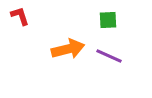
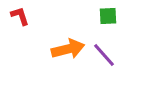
green square: moved 4 px up
purple line: moved 5 px left, 1 px up; rotated 24 degrees clockwise
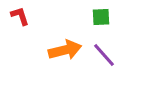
green square: moved 7 px left, 1 px down
orange arrow: moved 3 px left, 1 px down
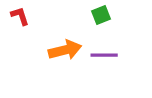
green square: moved 2 px up; rotated 18 degrees counterclockwise
purple line: rotated 48 degrees counterclockwise
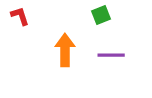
orange arrow: rotated 76 degrees counterclockwise
purple line: moved 7 px right
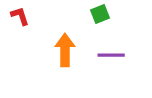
green square: moved 1 px left, 1 px up
